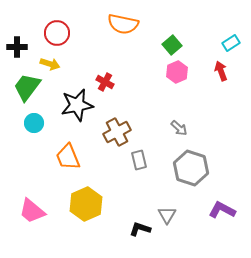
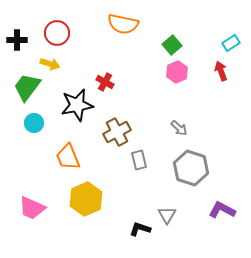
black cross: moved 7 px up
yellow hexagon: moved 5 px up
pink trapezoid: moved 3 px up; rotated 16 degrees counterclockwise
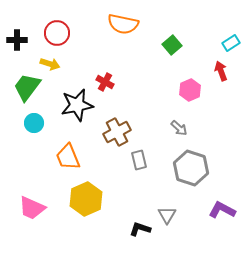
pink hexagon: moved 13 px right, 18 px down
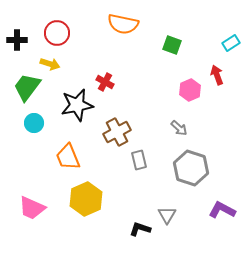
green square: rotated 30 degrees counterclockwise
red arrow: moved 4 px left, 4 px down
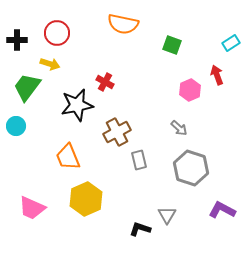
cyan circle: moved 18 px left, 3 px down
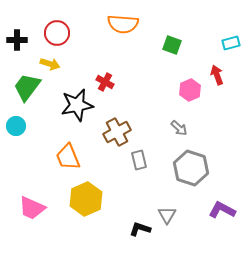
orange semicircle: rotated 8 degrees counterclockwise
cyan rectangle: rotated 18 degrees clockwise
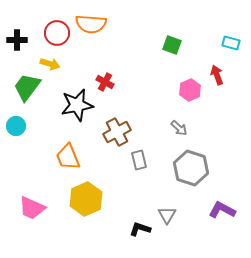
orange semicircle: moved 32 px left
cyan rectangle: rotated 30 degrees clockwise
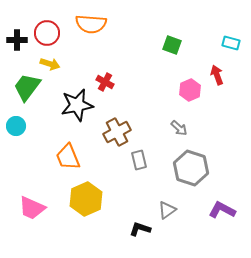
red circle: moved 10 px left
gray triangle: moved 5 px up; rotated 24 degrees clockwise
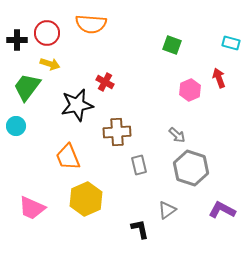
red arrow: moved 2 px right, 3 px down
gray arrow: moved 2 px left, 7 px down
brown cross: rotated 24 degrees clockwise
gray rectangle: moved 5 px down
black L-shape: rotated 60 degrees clockwise
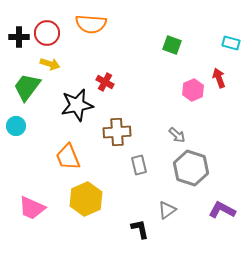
black cross: moved 2 px right, 3 px up
pink hexagon: moved 3 px right
